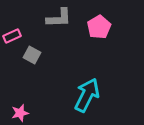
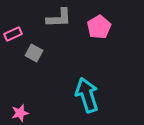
pink rectangle: moved 1 px right, 2 px up
gray square: moved 2 px right, 2 px up
cyan arrow: rotated 44 degrees counterclockwise
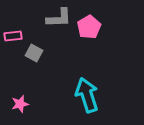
pink pentagon: moved 10 px left
pink rectangle: moved 2 px down; rotated 18 degrees clockwise
pink star: moved 9 px up
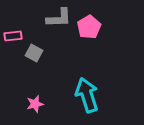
pink star: moved 15 px right
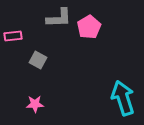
gray square: moved 4 px right, 7 px down
cyan arrow: moved 36 px right, 3 px down
pink star: rotated 12 degrees clockwise
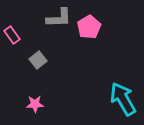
pink rectangle: moved 1 px left, 1 px up; rotated 60 degrees clockwise
gray square: rotated 24 degrees clockwise
cyan arrow: moved 1 px down; rotated 12 degrees counterclockwise
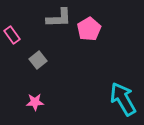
pink pentagon: moved 2 px down
pink star: moved 2 px up
